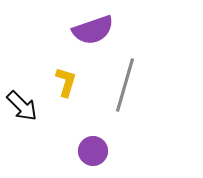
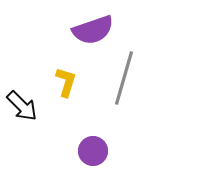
gray line: moved 1 px left, 7 px up
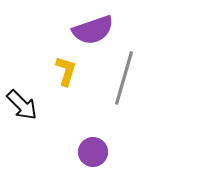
yellow L-shape: moved 11 px up
black arrow: moved 1 px up
purple circle: moved 1 px down
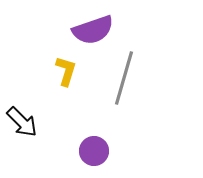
black arrow: moved 17 px down
purple circle: moved 1 px right, 1 px up
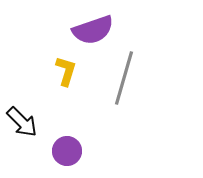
purple circle: moved 27 px left
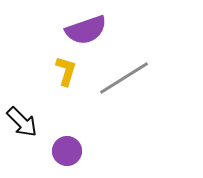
purple semicircle: moved 7 px left
gray line: rotated 42 degrees clockwise
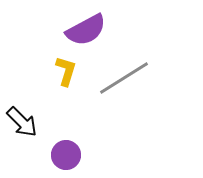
purple semicircle: rotated 9 degrees counterclockwise
purple circle: moved 1 px left, 4 px down
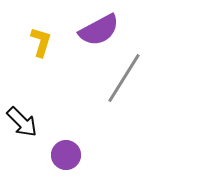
purple semicircle: moved 13 px right
yellow L-shape: moved 25 px left, 29 px up
gray line: rotated 26 degrees counterclockwise
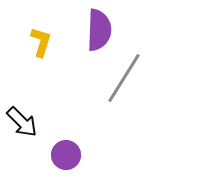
purple semicircle: rotated 60 degrees counterclockwise
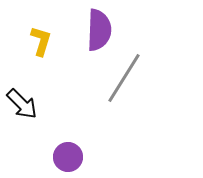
yellow L-shape: moved 1 px up
black arrow: moved 18 px up
purple circle: moved 2 px right, 2 px down
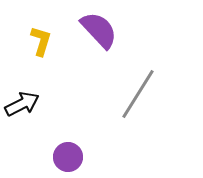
purple semicircle: rotated 45 degrees counterclockwise
gray line: moved 14 px right, 16 px down
black arrow: rotated 72 degrees counterclockwise
